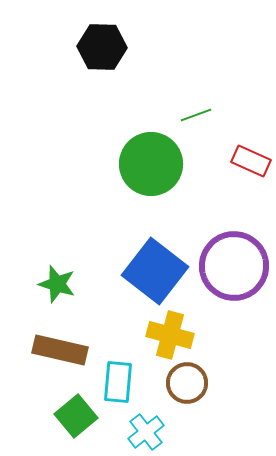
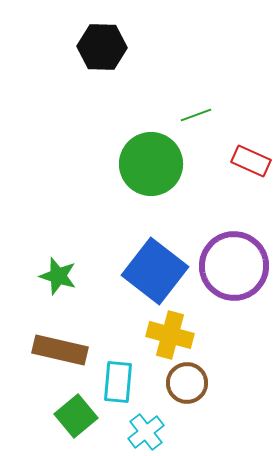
green star: moved 1 px right, 8 px up
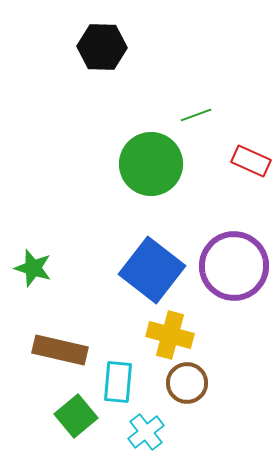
blue square: moved 3 px left, 1 px up
green star: moved 25 px left, 8 px up
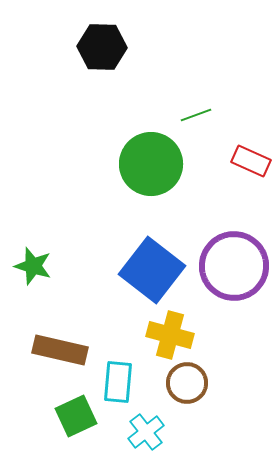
green star: moved 2 px up
green square: rotated 15 degrees clockwise
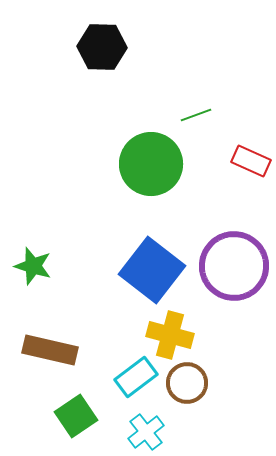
brown rectangle: moved 10 px left
cyan rectangle: moved 18 px right, 5 px up; rotated 48 degrees clockwise
green square: rotated 9 degrees counterclockwise
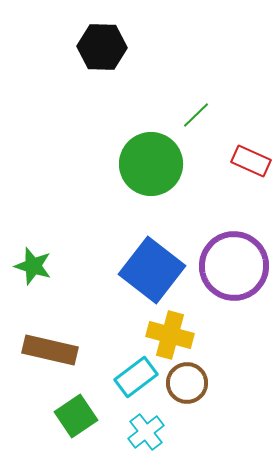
green line: rotated 24 degrees counterclockwise
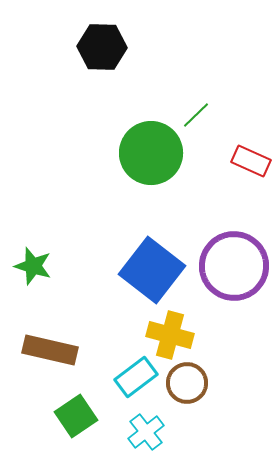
green circle: moved 11 px up
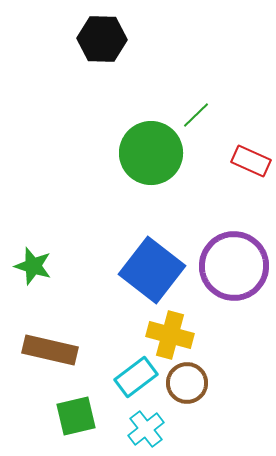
black hexagon: moved 8 px up
green square: rotated 21 degrees clockwise
cyan cross: moved 3 px up
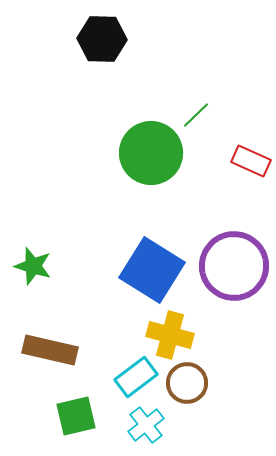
blue square: rotated 6 degrees counterclockwise
cyan cross: moved 4 px up
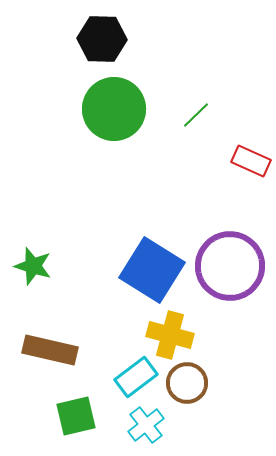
green circle: moved 37 px left, 44 px up
purple circle: moved 4 px left
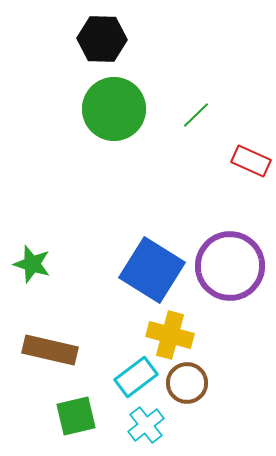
green star: moved 1 px left, 2 px up
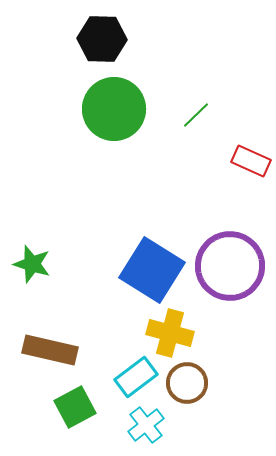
yellow cross: moved 2 px up
green square: moved 1 px left, 9 px up; rotated 15 degrees counterclockwise
